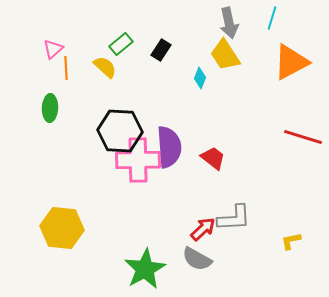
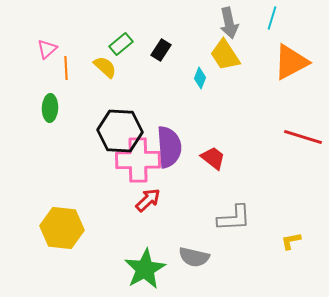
pink triangle: moved 6 px left
red arrow: moved 55 px left, 29 px up
gray semicircle: moved 3 px left, 2 px up; rotated 16 degrees counterclockwise
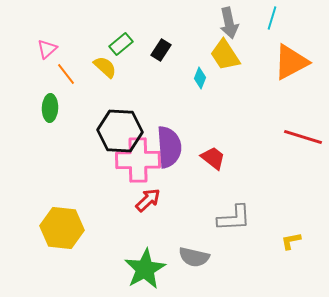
orange line: moved 6 px down; rotated 35 degrees counterclockwise
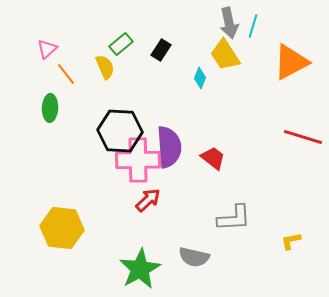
cyan line: moved 19 px left, 8 px down
yellow semicircle: rotated 25 degrees clockwise
green star: moved 5 px left
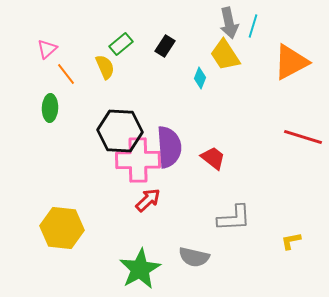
black rectangle: moved 4 px right, 4 px up
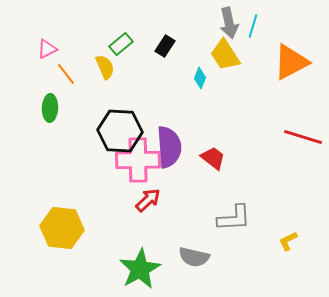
pink triangle: rotated 15 degrees clockwise
yellow L-shape: moved 3 px left; rotated 15 degrees counterclockwise
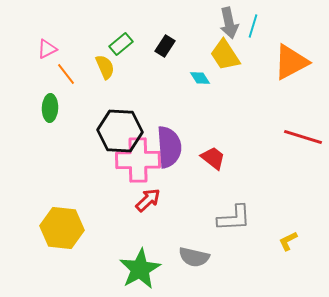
cyan diamond: rotated 55 degrees counterclockwise
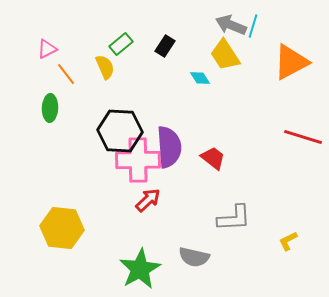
gray arrow: moved 2 px right, 2 px down; rotated 124 degrees clockwise
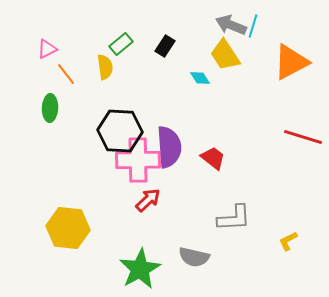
yellow semicircle: rotated 15 degrees clockwise
yellow hexagon: moved 6 px right
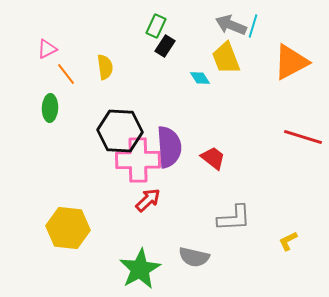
green rectangle: moved 35 px right, 18 px up; rotated 25 degrees counterclockwise
yellow trapezoid: moved 1 px right, 3 px down; rotated 12 degrees clockwise
